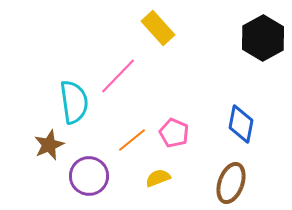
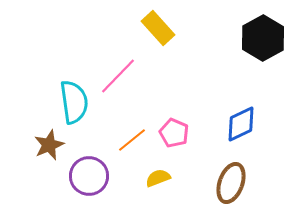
blue diamond: rotated 54 degrees clockwise
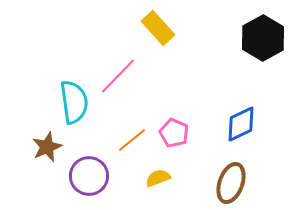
brown star: moved 2 px left, 2 px down
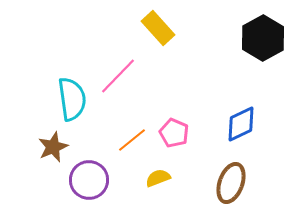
cyan semicircle: moved 2 px left, 3 px up
brown star: moved 6 px right
purple circle: moved 4 px down
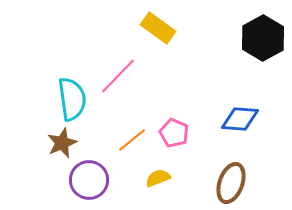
yellow rectangle: rotated 12 degrees counterclockwise
blue diamond: moved 1 px left, 5 px up; rotated 30 degrees clockwise
brown star: moved 9 px right, 4 px up
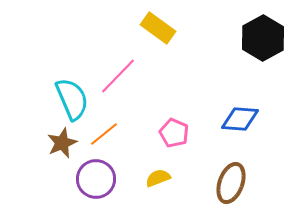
cyan semicircle: rotated 15 degrees counterclockwise
orange line: moved 28 px left, 6 px up
purple circle: moved 7 px right, 1 px up
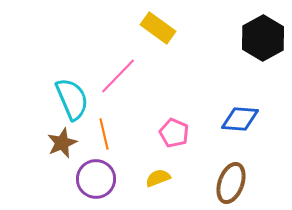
orange line: rotated 64 degrees counterclockwise
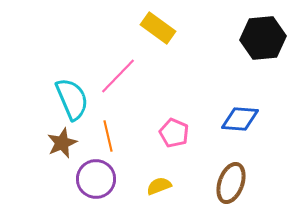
black hexagon: rotated 24 degrees clockwise
orange line: moved 4 px right, 2 px down
yellow semicircle: moved 1 px right, 8 px down
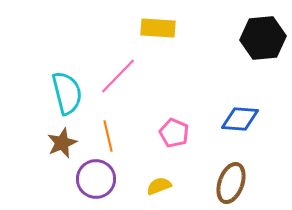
yellow rectangle: rotated 32 degrees counterclockwise
cyan semicircle: moved 5 px left, 6 px up; rotated 9 degrees clockwise
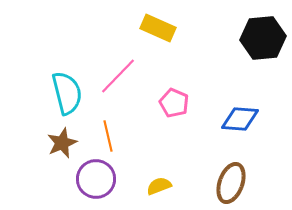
yellow rectangle: rotated 20 degrees clockwise
pink pentagon: moved 30 px up
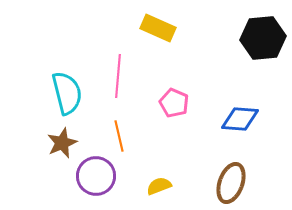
pink line: rotated 39 degrees counterclockwise
orange line: moved 11 px right
purple circle: moved 3 px up
